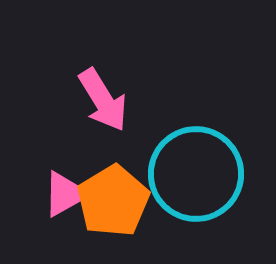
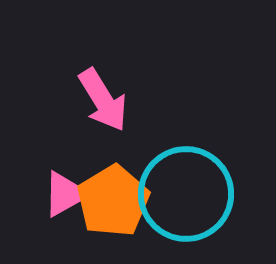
cyan circle: moved 10 px left, 20 px down
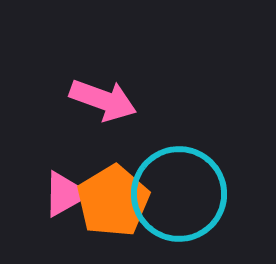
pink arrow: rotated 38 degrees counterclockwise
cyan circle: moved 7 px left
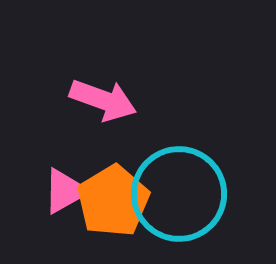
pink triangle: moved 3 px up
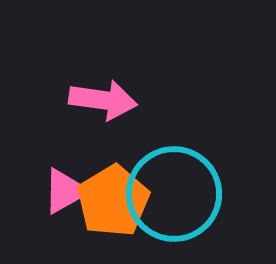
pink arrow: rotated 12 degrees counterclockwise
cyan circle: moved 5 px left
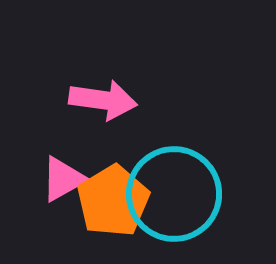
pink triangle: moved 2 px left, 12 px up
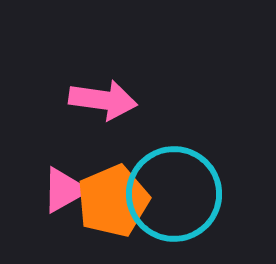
pink triangle: moved 1 px right, 11 px down
orange pentagon: rotated 8 degrees clockwise
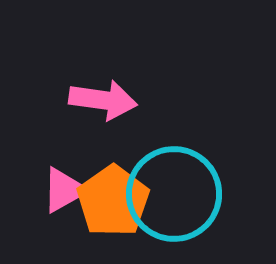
orange pentagon: rotated 12 degrees counterclockwise
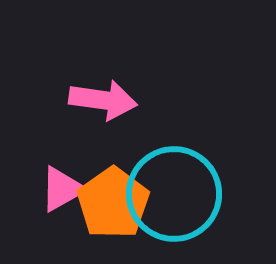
pink triangle: moved 2 px left, 1 px up
orange pentagon: moved 2 px down
